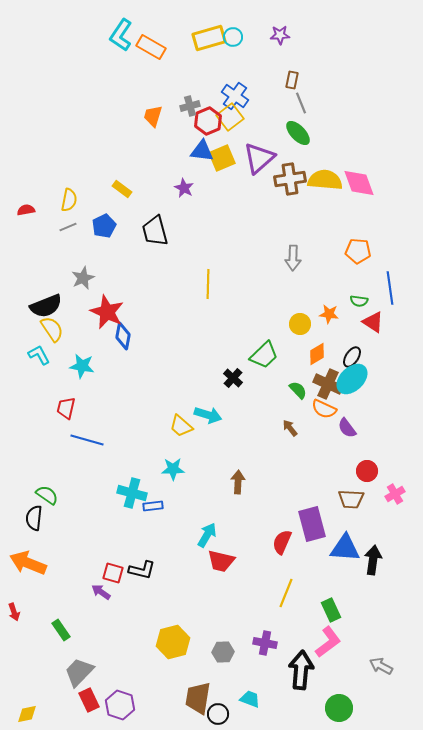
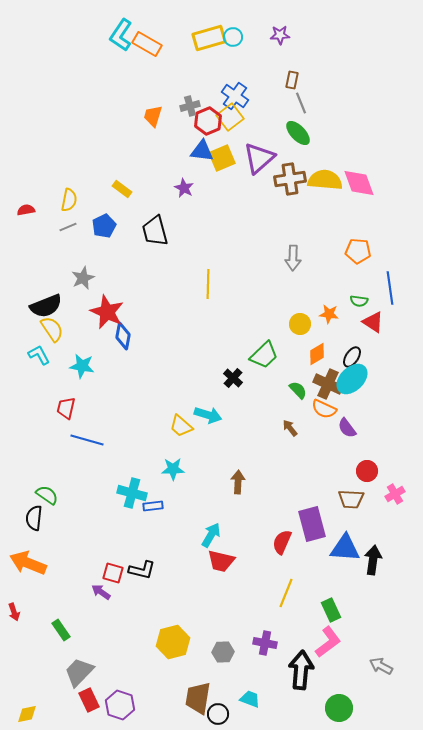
orange rectangle at (151, 47): moved 4 px left, 3 px up
cyan arrow at (207, 535): moved 4 px right
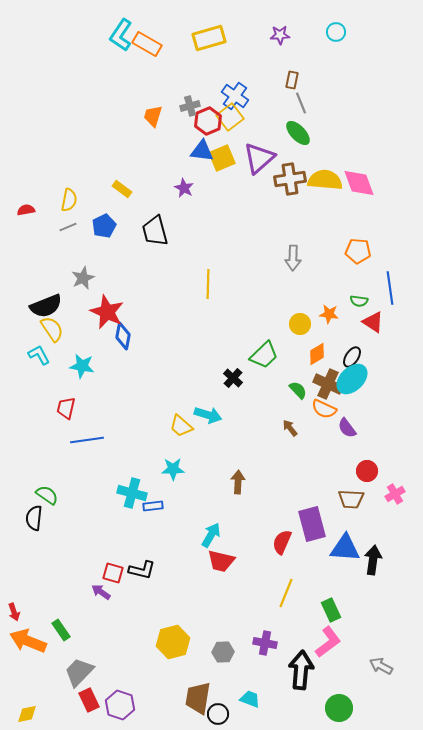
cyan circle at (233, 37): moved 103 px right, 5 px up
blue line at (87, 440): rotated 24 degrees counterclockwise
orange arrow at (28, 563): moved 78 px down
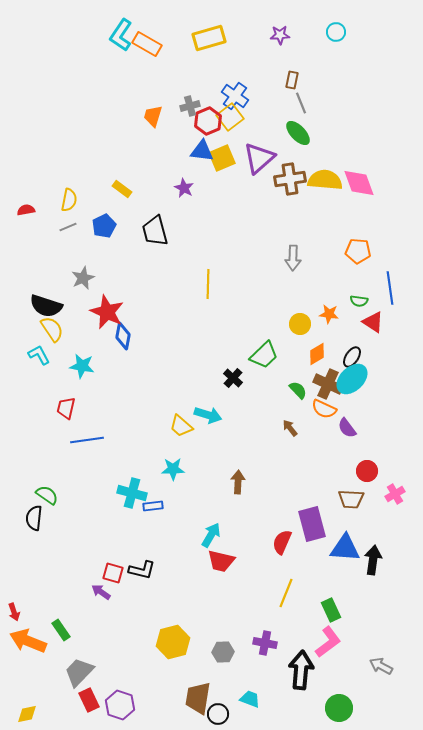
black semicircle at (46, 306): rotated 40 degrees clockwise
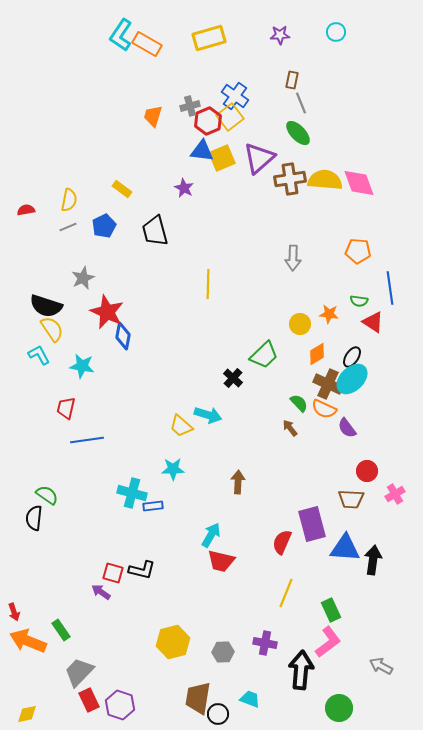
green semicircle at (298, 390): moved 1 px right, 13 px down
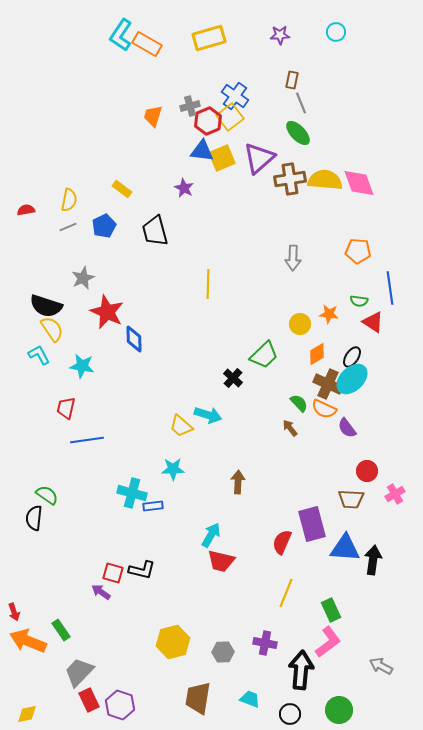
blue diamond at (123, 336): moved 11 px right, 3 px down; rotated 12 degrees counterclockwise
green circle at (339, 708): moved 2 px down
black circle at (218, 714): moved 72 px right
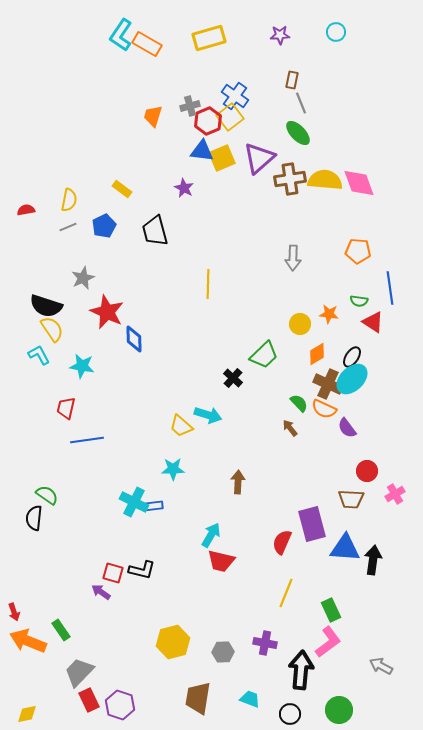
cyan cross at (132, 493): moved 2 px right, 9 px down; rotated 12 degrees clockwise
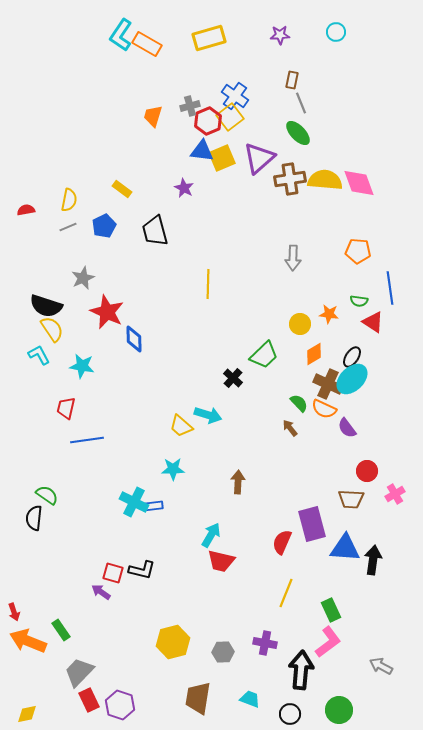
orange diamond at (317, 354): moved 3 px left
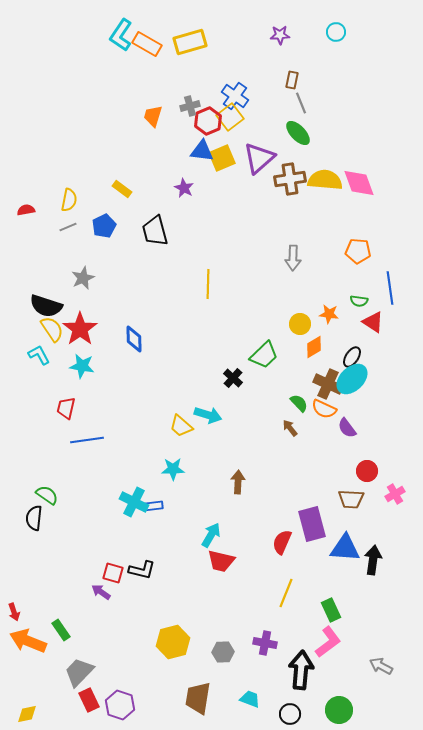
yellow rectangle at (209, 38): moved 19 px left, 4 px down
red star at (107, 312): moved 27 px left, 17 px down; rotated 12 degrees clockwise
orange diamond at (314, 354): moved 7 px up
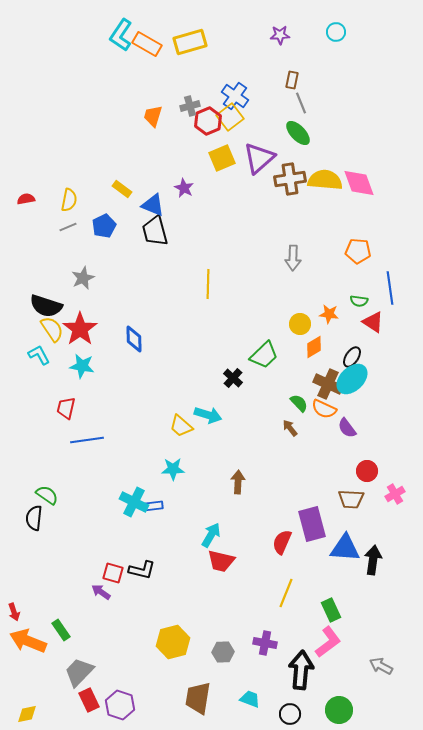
blue triangle at (202, 151): moved 49 px left, 54 px down; rotated 15 degrees clockwise
red semicircle at (26, 210): moved 11 px up
